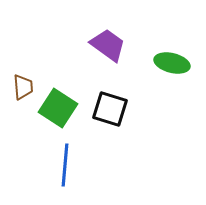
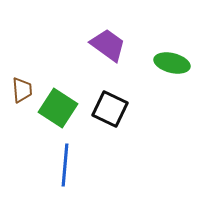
brown trapezoid: moved 1 px left, 3 px down
black square: rotated 9 degrees clockwise
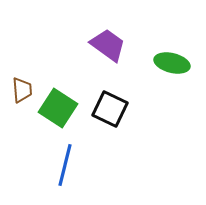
blue line: rotated 9 degrees clockwise
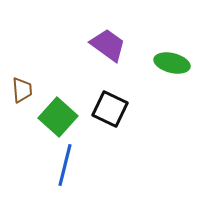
green square: moved 9 px down; rotated 9 degrees clockwise
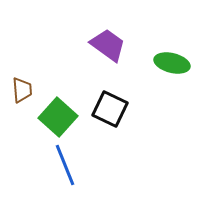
blue line: rotated 36 degrees counterclockwise
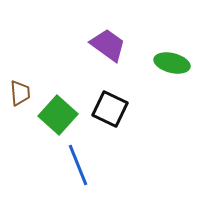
brown trapezoid: moved 2 px left, 3 px down
green square: moved 2 px up
blue line: moved 13 px right
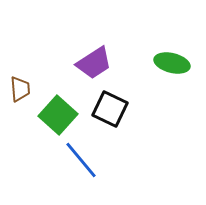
purple trapezoid: moved 14 px left, 18 px down; rotated 111 degrees clockwise
brown trapezoid: moved 4 px up
blue line: moved 3 px right, 5 px up; rotated 18 degrees counterclockwise
